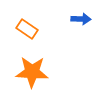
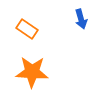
blue arrow: rotated 72 degrees clockwise
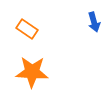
blue arrow: moved 13 px right, 3 px down
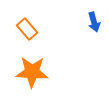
orange rectangle: rotated 15 degrees clockwise
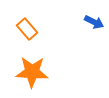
blue arrow: rotated 48 degrees counterclockwise
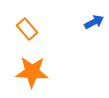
blue arrow: rotated 54 degrees counterclockwise
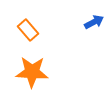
orange rectangle: moved 1 px right, 1 px down
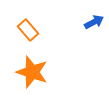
orange star: rotated 16 degrees clockwise
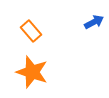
orange rectangle: moved 3 px right, 1 px down
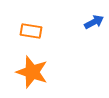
orange rectangle: rotated 40 degrees counterclockwise
